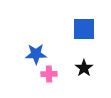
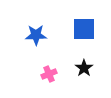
blue star: moved 19 px up
pink cross: rotated 21 degrees counterclockwise
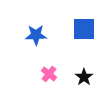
black star: moved 9 px down
pink cross: rotated 28 degrees counterclockwise
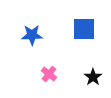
blue star: moved 4 px left
black star: moved 9 px right
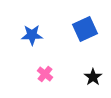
blue square: moved 1 px right; rotated 25 degrees counterclockwise
pink cross: moved 4 px left
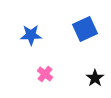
blue star: moved 1 px left
black star: moved 2 px right, 1 px down
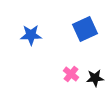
pink cross: moved 26 px right
black star: rotated 30 degrees clockwise
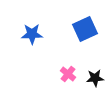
blue star: moved 1 px right, 1 px up
pink cross: moved 3 px left
